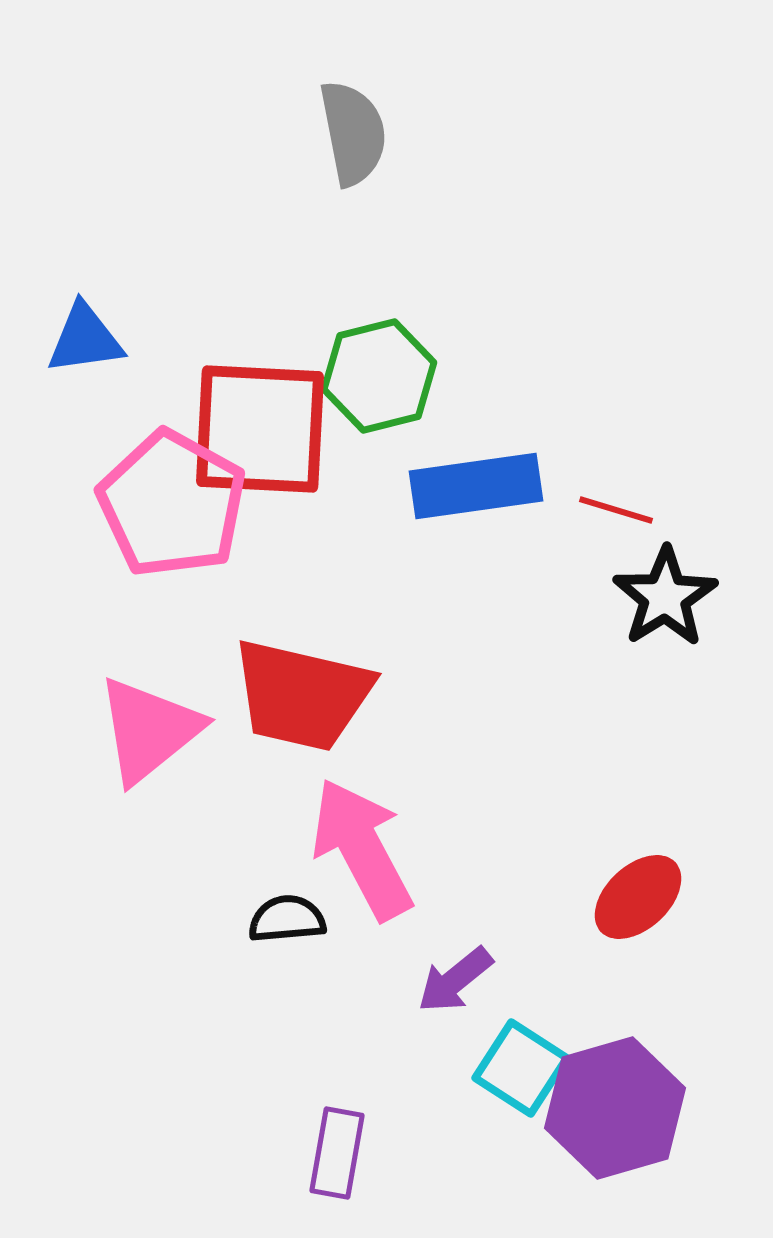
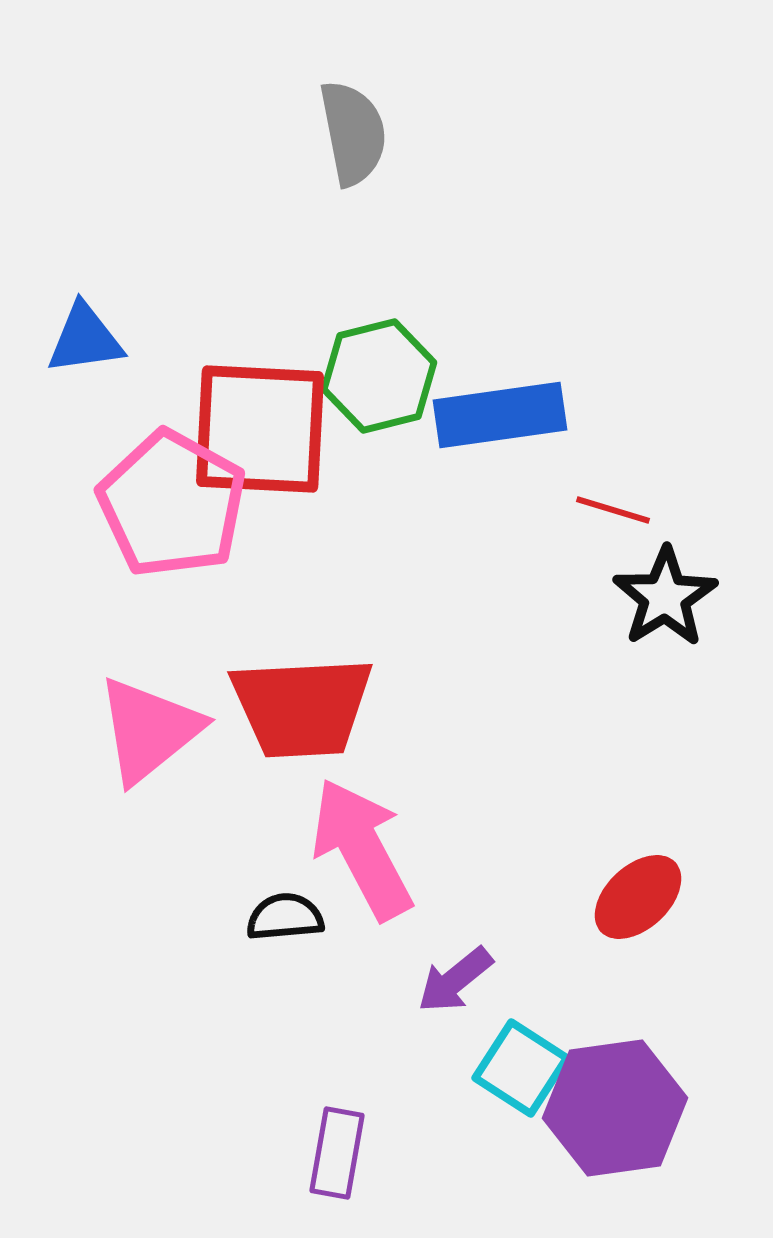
blue rectangle: moved 24 px right, 71 px up
red line: moved 3 px left
red trapezoid: moved 12 px down; rotated 16 degrees counterclockwise
black semicircle: moved 2 px left, 2 px up
purple hexagon: rotated 8 degrees clockwise
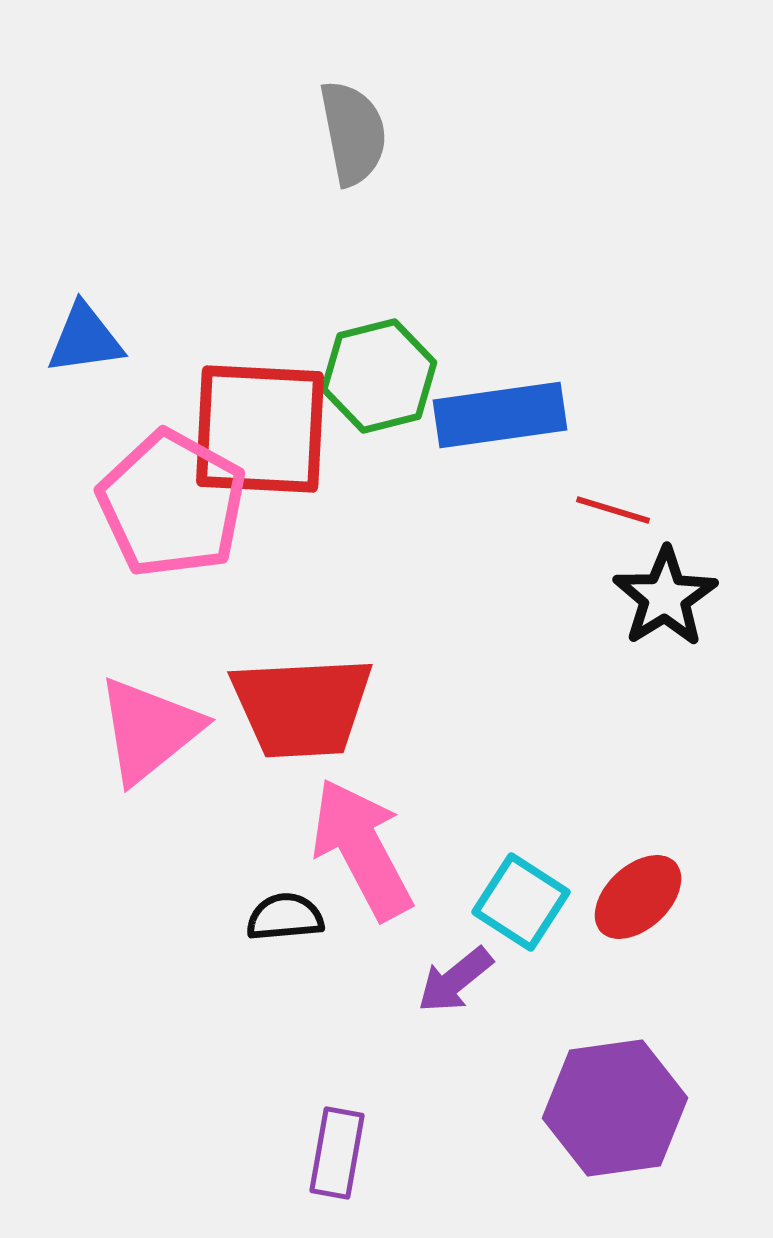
cyan square: moved 166 px up
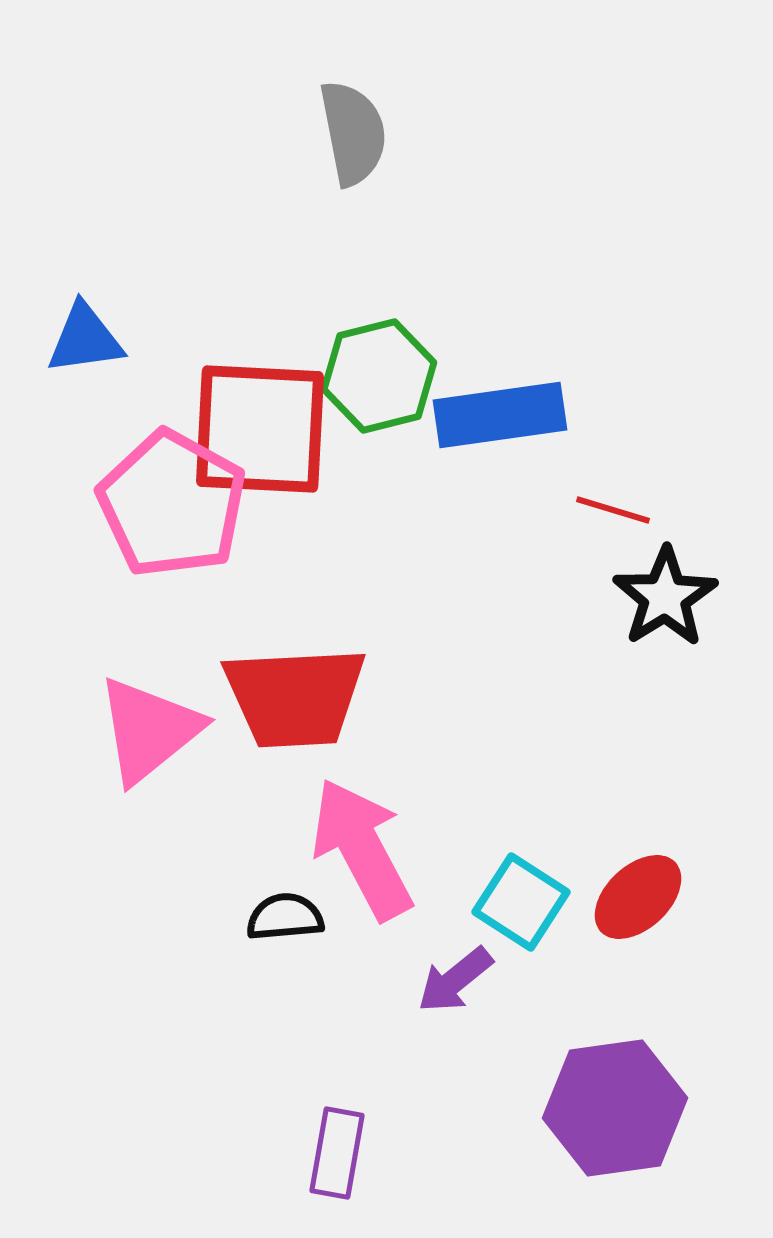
red trapezoid: moved 7 px left, 10 px up
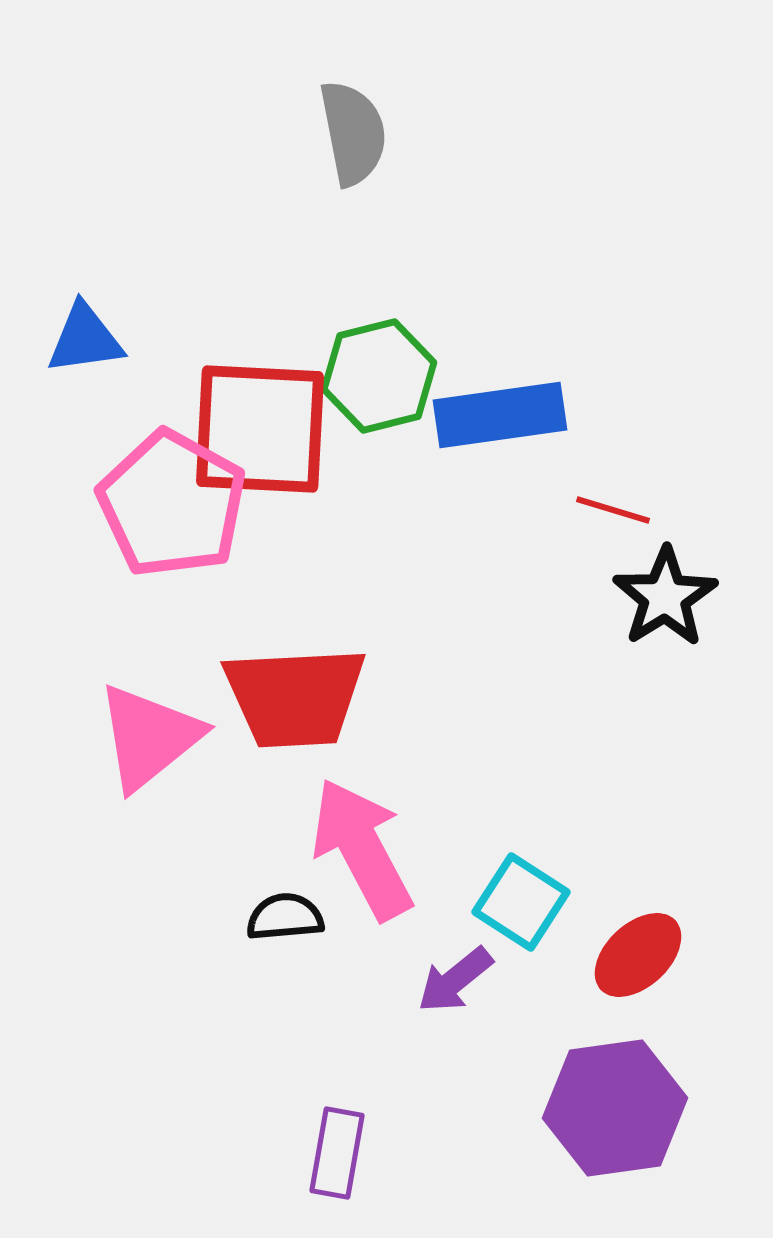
pink triangle: moved 7 px down
red ellipse: moved 58 px down
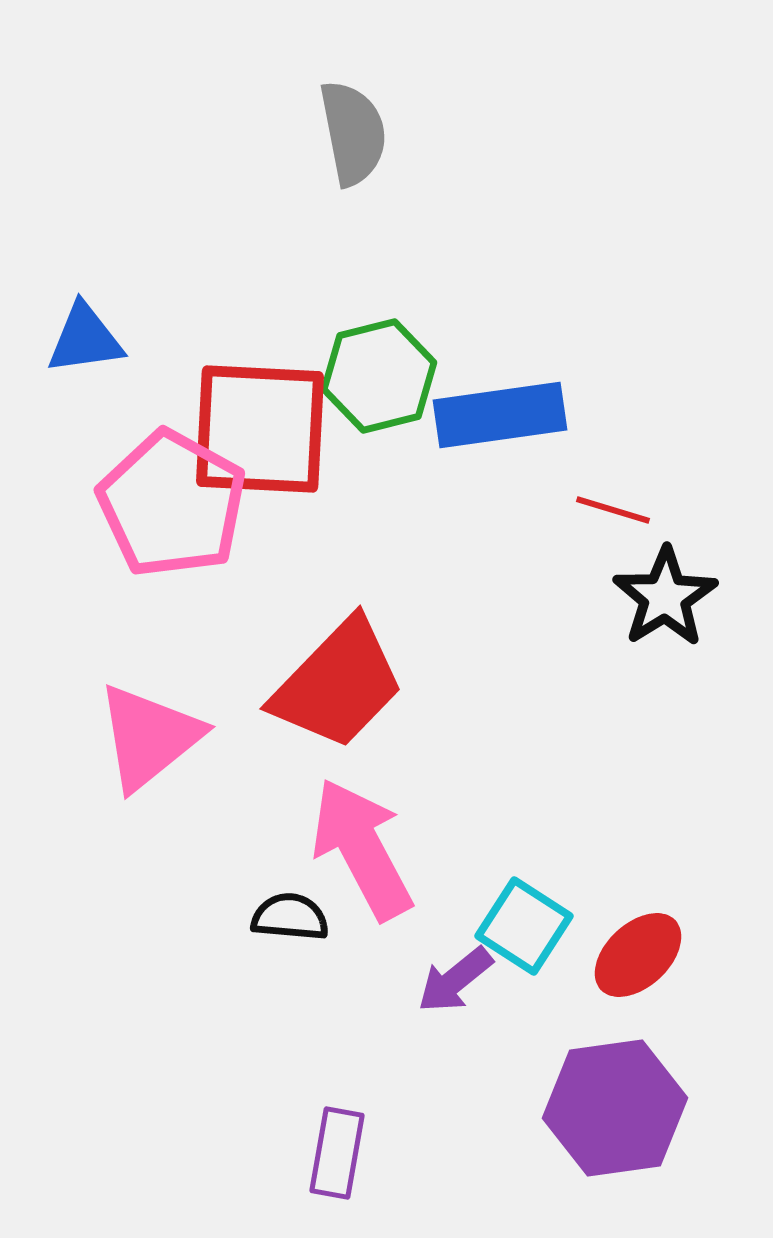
red trapezoid: moved 43 px right, 13 px up; rotated 43 degrees counterclockwise
cyan square: moved 3 px right, 24 px down
black semicircle: moved 5 px right; rotated 10 degrees clockwise
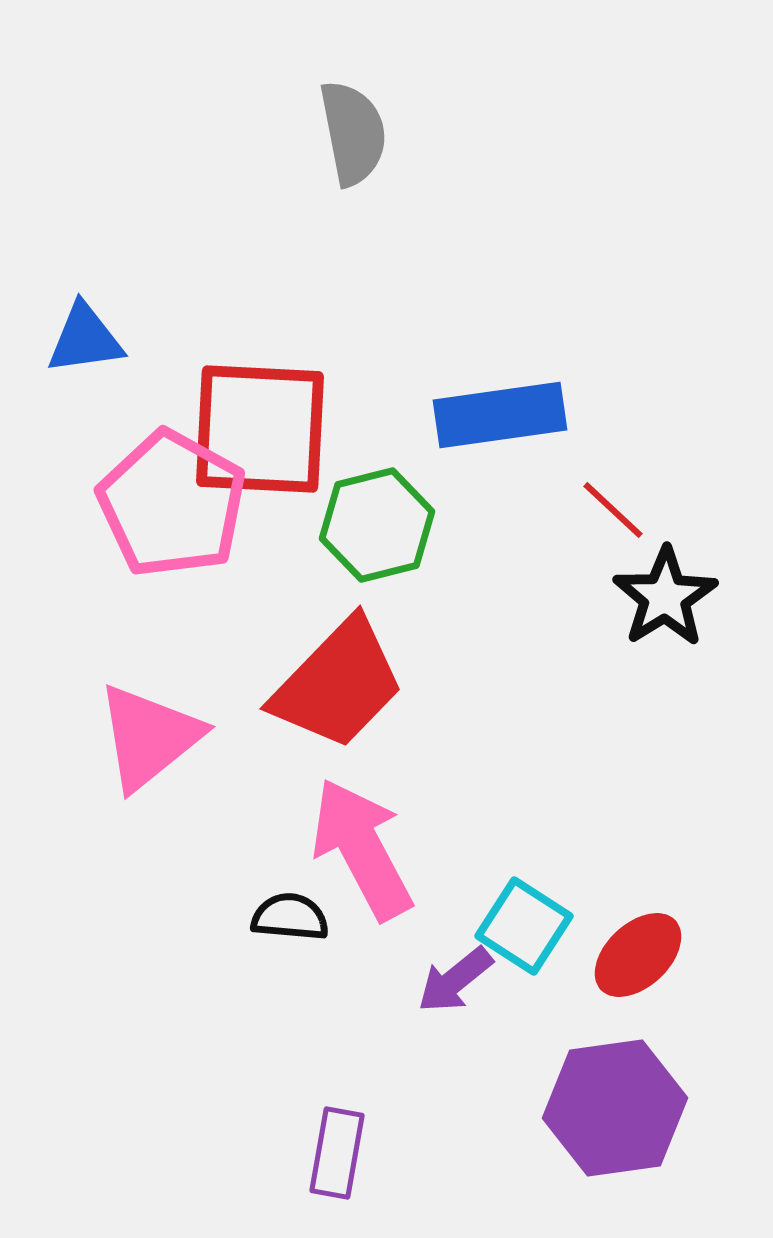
green hexagon: moved 2 px left, 149 px down
red line: rotated 26 degrees clockwise
